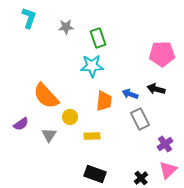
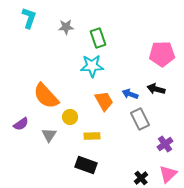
orange trapezoid: rotated 35 degrees counterclockwise
pink triangle: moved 4 px down
black rectangle: moved 9 px left, 9 px up
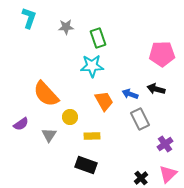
orange semicircle: moved 2 px up
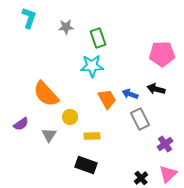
orange trapezoid: moved 3 px right, 2 px up
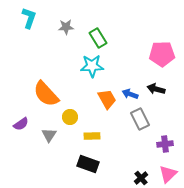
green rectangle: rotated 12 degrees counterclockwise
purple cross: rotated 28 degrees clockwise
black rectangle: moved 2 px right, 1 px up
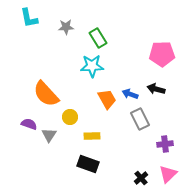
cyan L-shape: rotated 150 degrees clockwise
purple semicircle: moved 8 px right; rotated 126 degrees counterclockwise
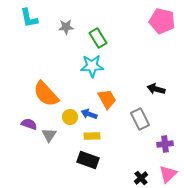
pink pentagon: moved 33 px up; rotated 15 degrees clockwise
blue arrow: moved 41 px left, 20 px down
black rectangle: moved 4 px up
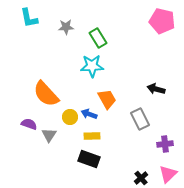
black rectangle: moved 1 px right, 1 px up
